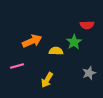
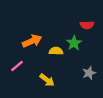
green star: moved 1 px down
pink line: rotated 24 degrees counterclockwise
yellow arrow: rotated 84 degrees counterclockwise
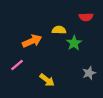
red semicircle: moved 1 px left, 8 px up
yellow semicircle: moved 3 px right, 21 px up
pink line: moved 1 px up
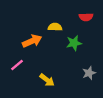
yellow semicircle: moved 4 px left, 3 px up
green star: rotated 21 degrees clockwise
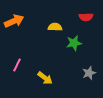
orange arrow: moved 18 px left, 20 px up
pink line: rotated 24 degrees counterclockwise
yellow arrow: moved 2 px left, 2 px up
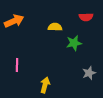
pink line: rotated 24 degrees counterclockwise
yellow arrow: moved 7 px down; rotated 112 degrees counterclockwise
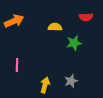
gray star: moved 18 px left, 8 px down
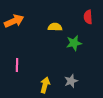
red semicircle: moved 2 px right; rotated 88 degrees clockwise
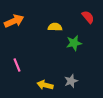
red semicircle: rotated 144 degrees clockwise
pink line: rotated 24 degrees counterclockwise
yellow arrow: rotated 91 degrees counterclockwise
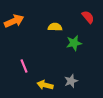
pink line: moved 7 px right, 1 px down
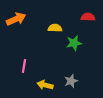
red semicircle: rotated 48 degrees counterclockwise
orange arrow: moved 2 px right, 2 px up
yellow semicircle: moved 1 px down
pink line: rotated 32 degrees clockwise
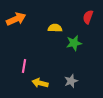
red semicircle: rotated 72 degrees counterclockwise
yellow arrow: moved 5 px left, 2 px up
